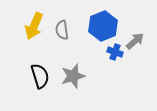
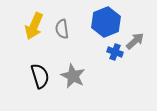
blue hexagon: moved 3 px right, 4 px up
gray semicircle: moved 1 px up
gray star: rotated 30 degrees counterclockwise
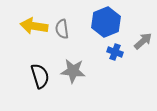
yellow arrow: rotated 76 degrees clockwise
gray arrow: moved 8 px right
gray star: moved 5 px up; rotated 20 degrees counterclockwise
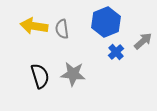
blue cross: moved 1 px right; rotated 28 degrees clockwise
gray star: moved 3 px down
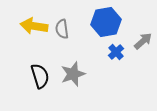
blue hexagon: rotated 12 degrees clockwise
gray star: rotated 25 degrees counterclockwise
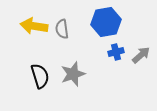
gray arrow: moved 2 px left, 14 px down
blue cross: rotated 28 degrees clockwise
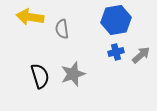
blue hexagon: moved 10 px right, 2 px up
yellow arrow: moved 4 px left, 9 px up
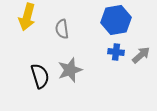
yellow arrow: moved 3 px left; rotated 84 degrees counterclockwise
blue cross: rotated 21 degrees clockwise
gray star: moved 3 px left, 4 px up
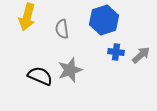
blue hexagon: moved 12 px left; rotated 8 degrees counterclockwise
black semicircle: rotated 50 degrees counterclockwise
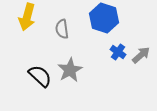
blue hexagon: moved 2 px up; rotated 24 degrees counterclockwise
blue cross: moved 2 px right; rotated 28 degrees clockwise
gray star: rotated 10 degrees counterclockwise
black semicircle: rotated 20 degrees clockwise
